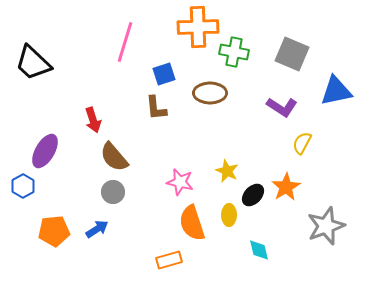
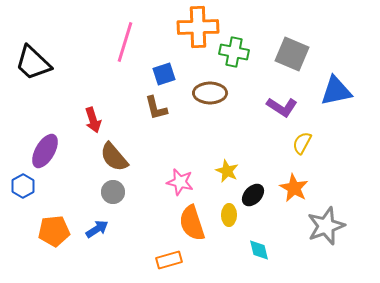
brown L-shape: rotated 8 degrees counterclockwise
orange star: moved 8 px right, 1 px down; rotated 12 degrees counterclockwise
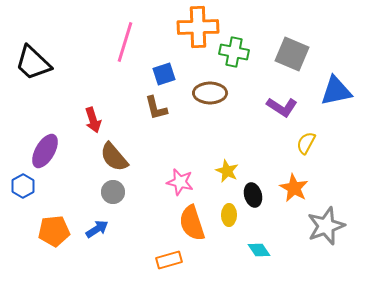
yellow semicircle: moved 4 px right
black ellipse: rotated 60 degrees counterclockwise
cyan diamond: rotated 20 degrees counterclockwise
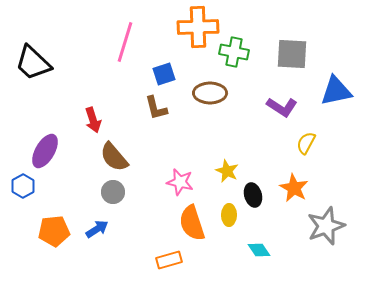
gray square: rotated 20 degrees counterclockwise
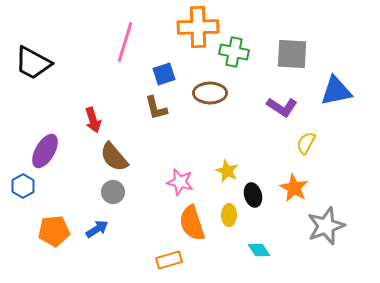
black trapezoid: rotated 15 degrees counterclockwise
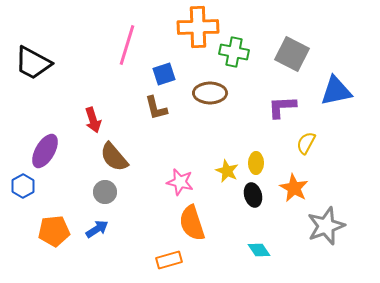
pink line: moved 2 px right, 3 px down
gray square: rotated 24 degrees clockwise
purple L-shape: rotated 144 degrees clockwise
gray circle: moved 8 px left
yellow ellipse: moved 27 px right, 52 px up
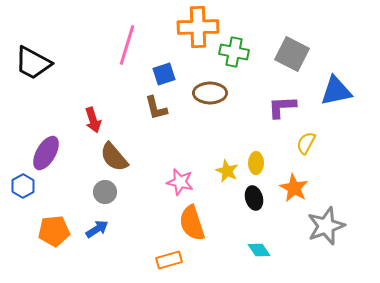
purple ellipse: moved 1 px right, 2 px down
black ellipse: moved 1 px right, 3 px down
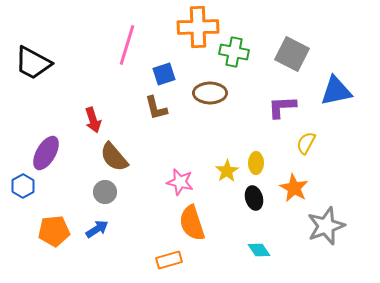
yellow star: rotated 15 degrees clockwise
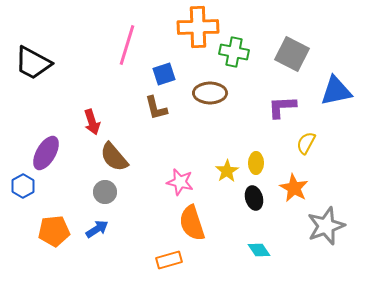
red arrow: moved 1 px left, 2 px down
